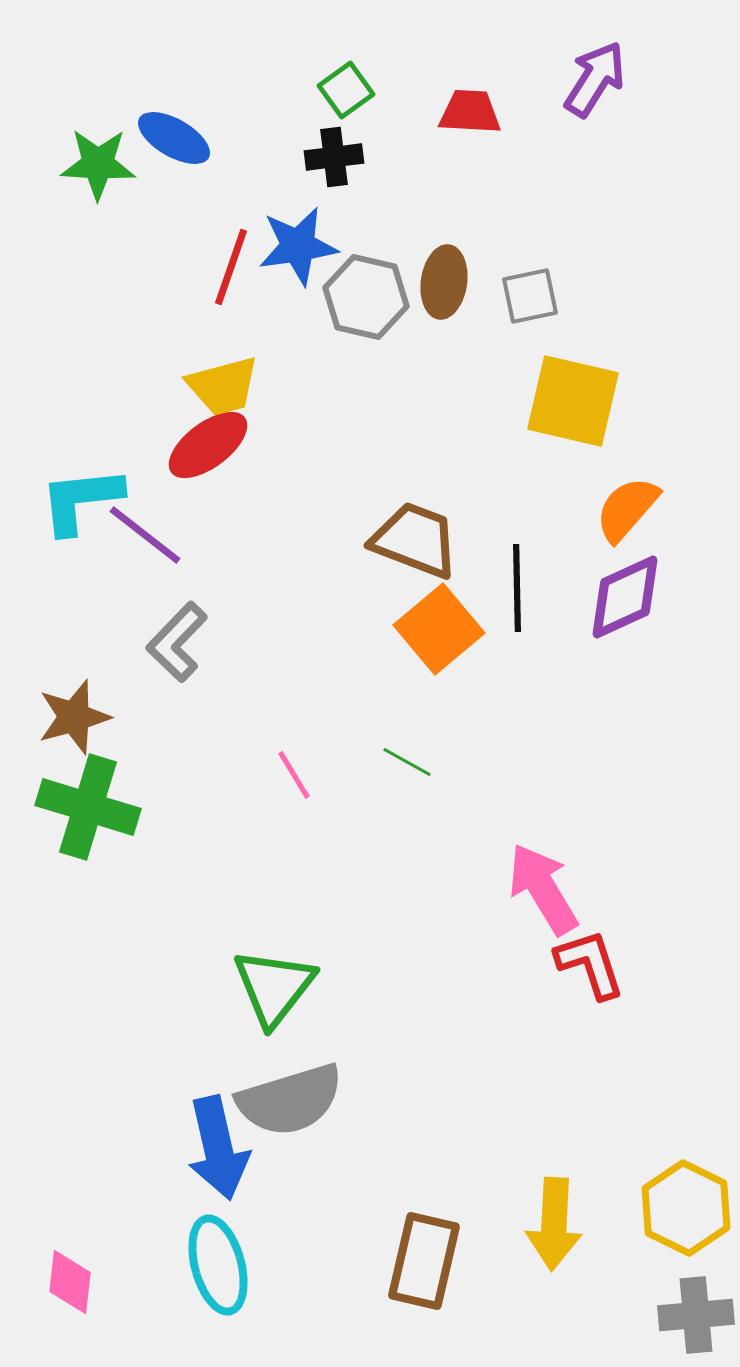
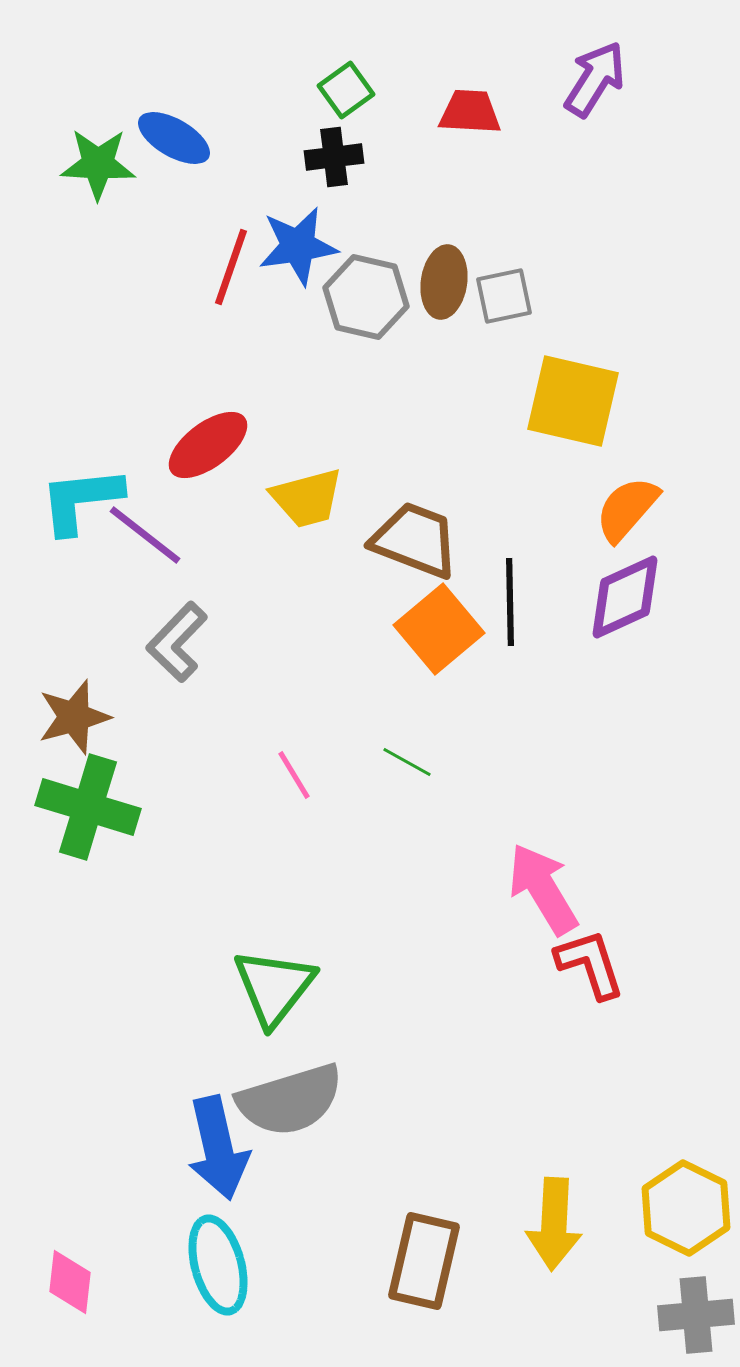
gray square: moved 26 px left
yellow trapezoid: moved 84 px right, 112 px down
black line: moved 7 px left, 14 px down
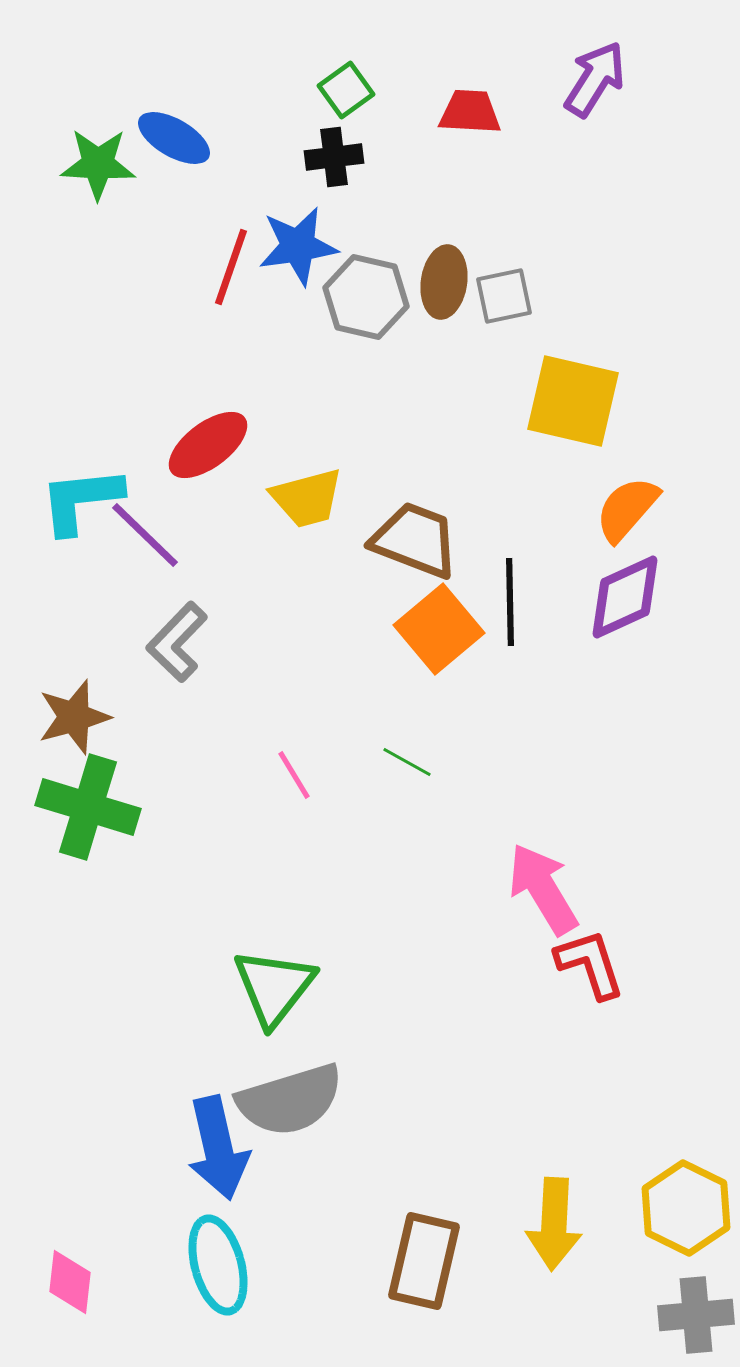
purple line: rotated 6 degrees clockwise
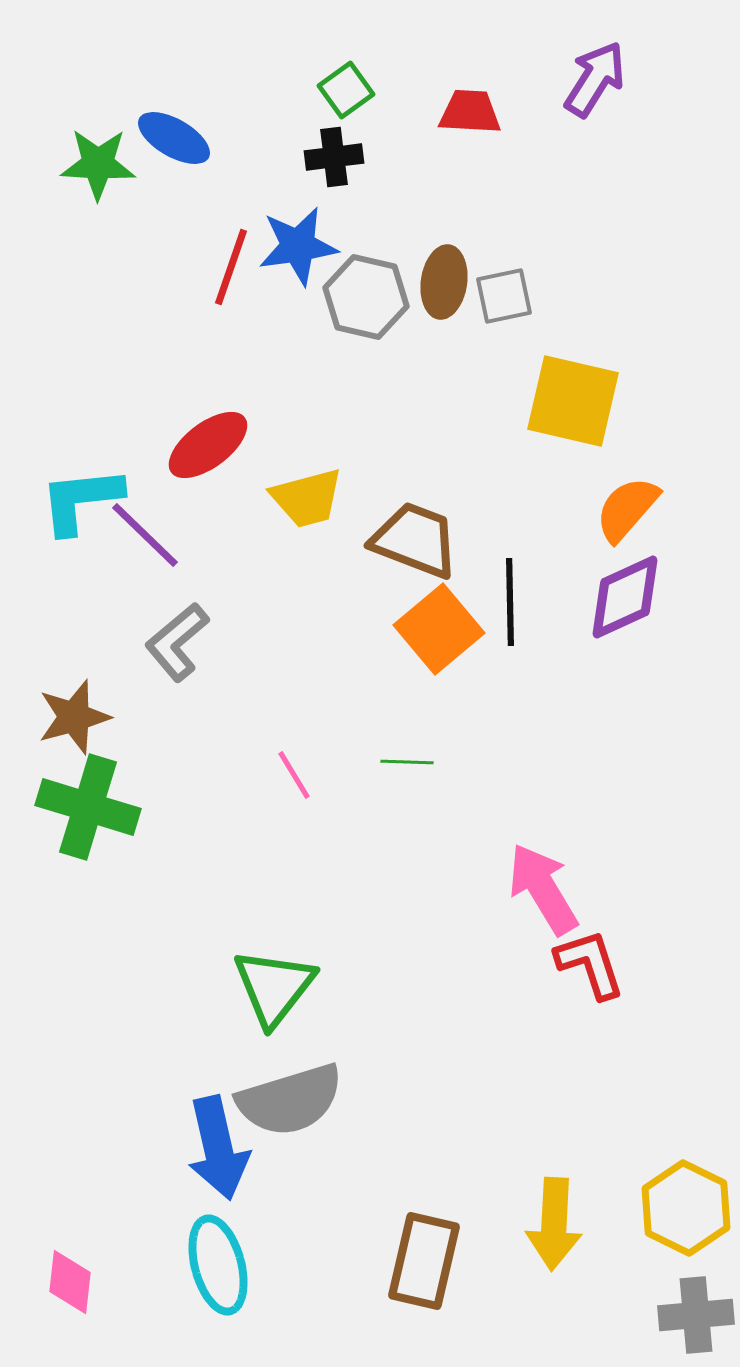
gray L-shape: rotated 6 degrees clockwise
green line: rotated 27 degrees counterclockwise
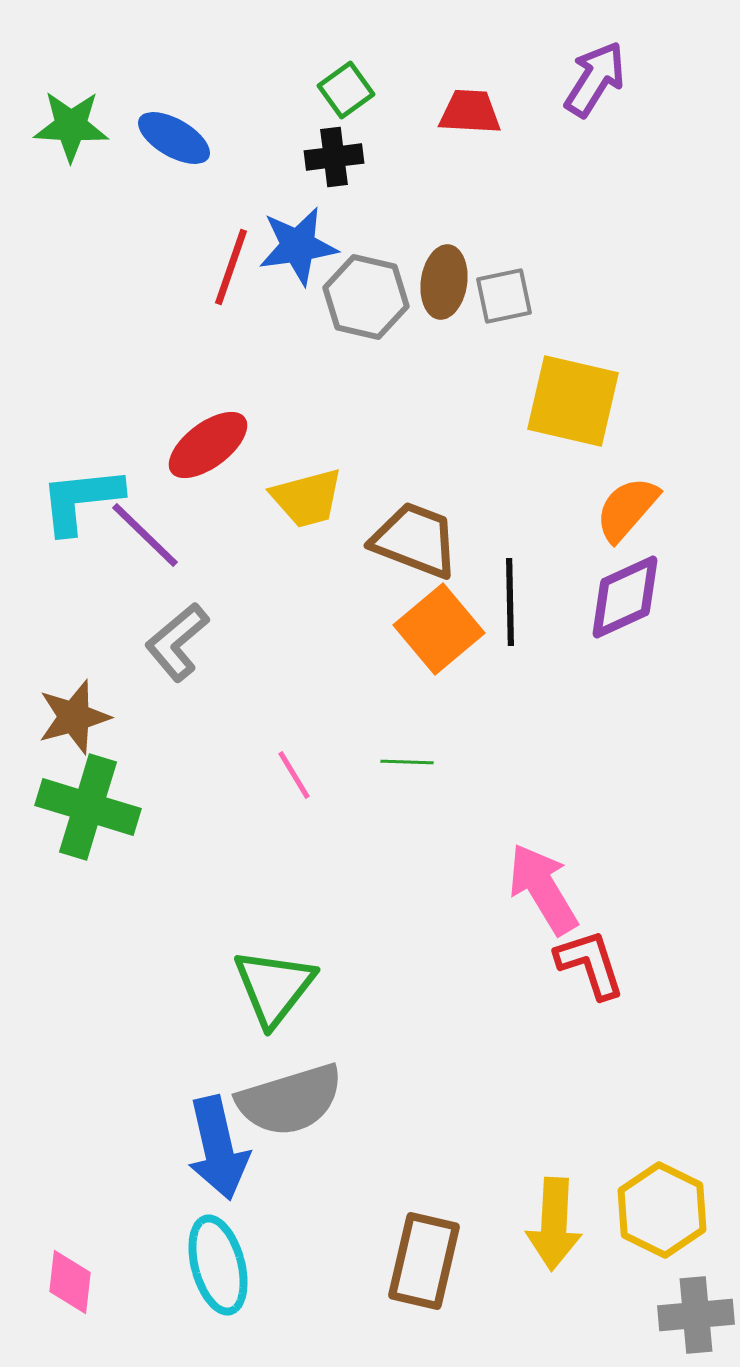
green star: moved 27 px left, 38 px up
yellow hexagon: moved 24 px left, 2 px down
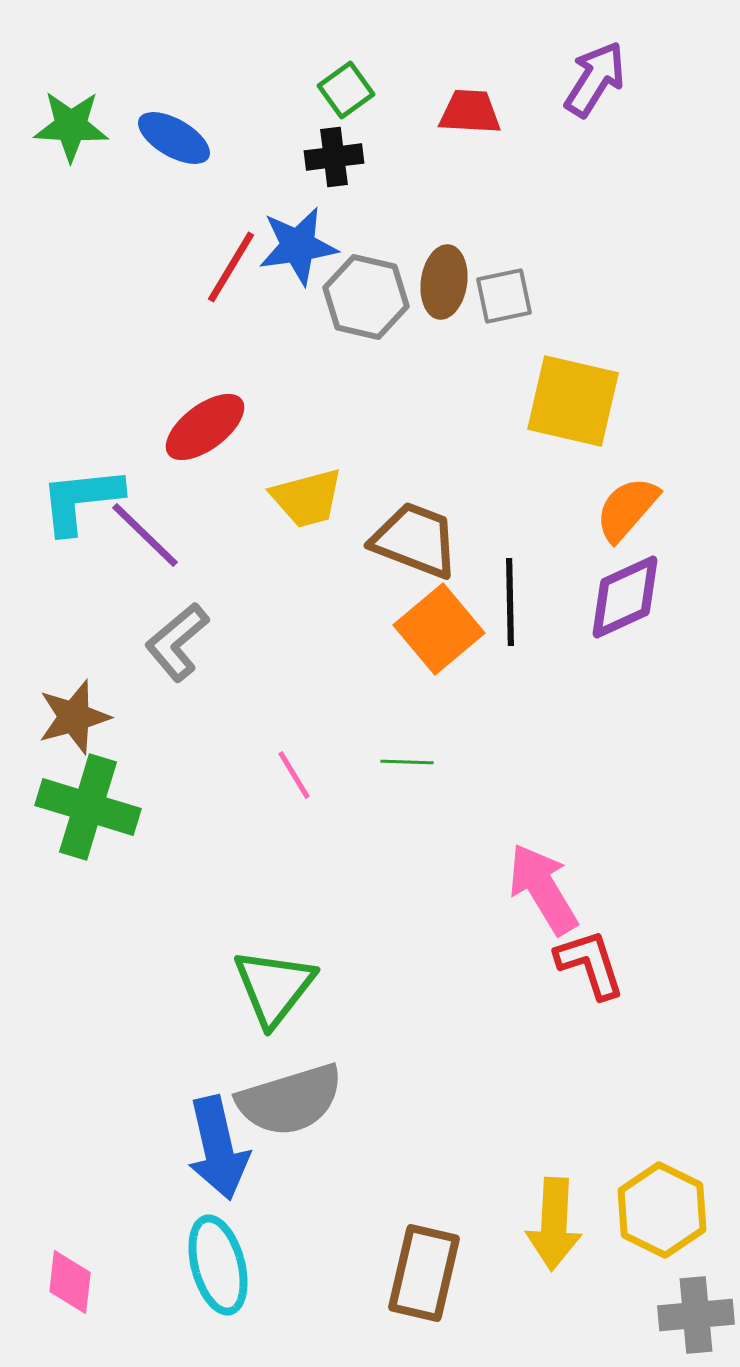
red line: rotated 12 degrees clockwise
red ellipse: moved 3 px left, 18 px up
brown rectangle: moved 12 px down
